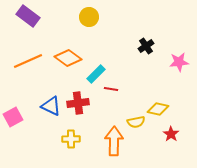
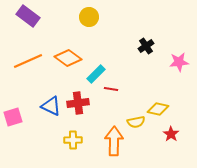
pink square: rotated 12 degrees clockwise
yellow cross: moved 2 px right, 1 px down
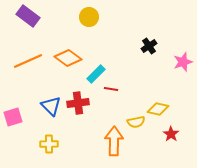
black cross: moved 3 px right
pink star: moved 4 px right; rotated 12 degrees counterclockwise
blue triangle: rotated 20 degrees clockwise
yellow cross: moved 24 px left, 4 px down
